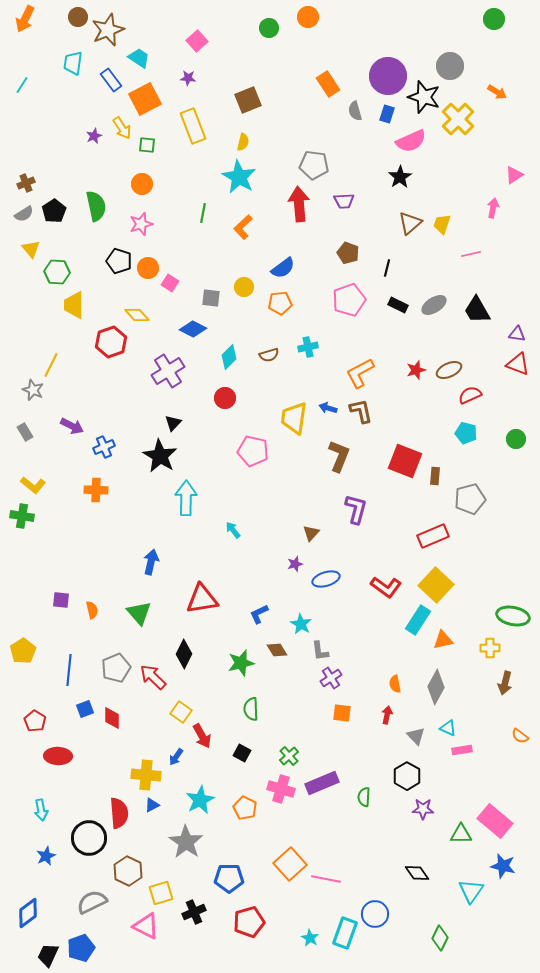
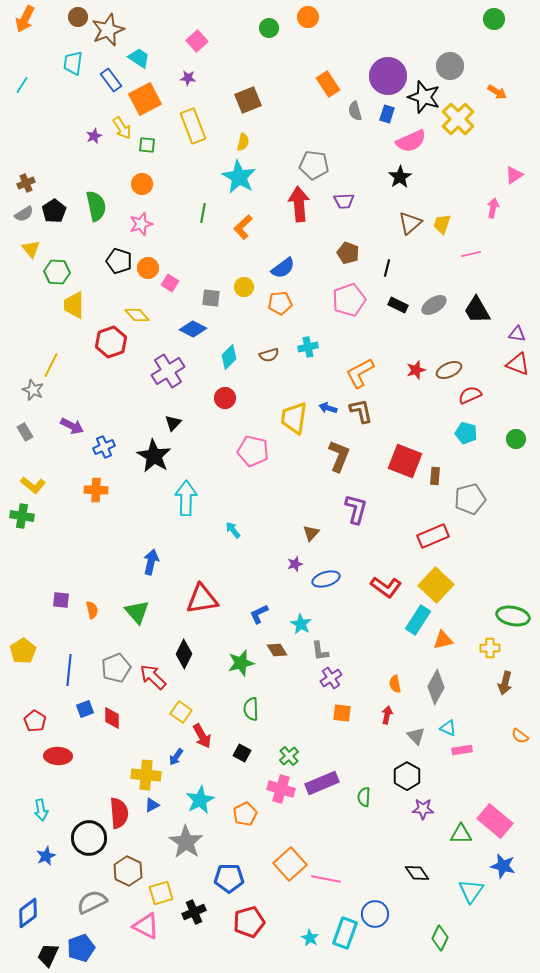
black star at (160, 456): moved 6 px left
green triangle at (139, 613): moved 2 px left, 1 px up
orange pentagon at (245, 808): moved 6 px down; rotated 20 degrees clockwise
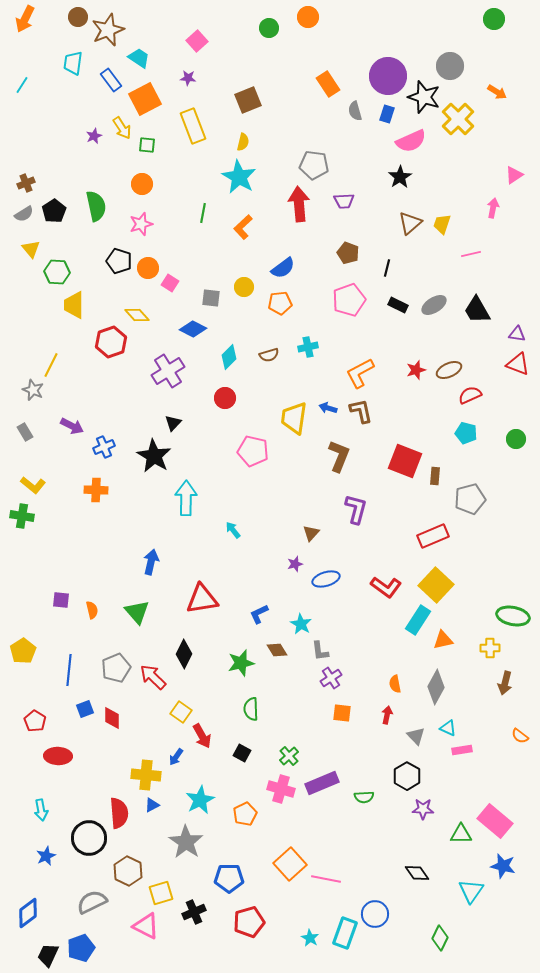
green semicircle at (364, 797): rotated 96 degrees counterclockwise
